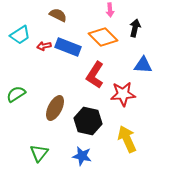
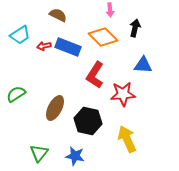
blue star: moved 7 px left
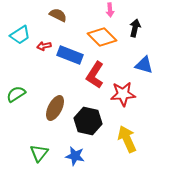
orange diamond: moved 1 px left
blue rectangle: moved 2 px right, 8 px down
blue triangle: moved 1 px right; rotated 12 degrees clockwise
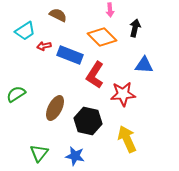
cyan trapezoid: moved 5 px right, 4 px up
blue triangle: rotated 12 degrees counterclockwise
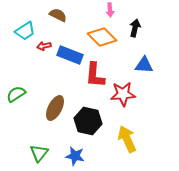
red L-shape: rotated 28 degrees counterclockwise
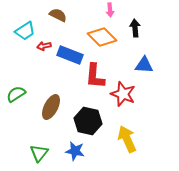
black arrow: rotated 18 degrees counterclockwise
red L-shape: moved 1 px down
red star: rotated 25 degrees clockwise
brown ellipse: moved 4 px left, 1 px up
blue star: moved 5 px up
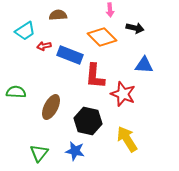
brown semicircle: rotated 30 degrees counterclockwise
black arrow: rotated 108 degrees clockwise
green semicircle: moved 2 px up; rotated 36 degrees clockwise
yellow arrow: rotated 8 degrees counterclockwise
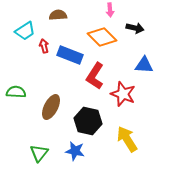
red arrow: rotated 88 degrees clockwise
red L-shape: rotated 28 degrees clockwise
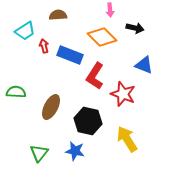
blue triangle: rotated 18 degrees clockwise
